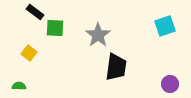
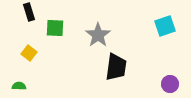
black rectangle: moved 6 px left; rotated 36 degrees clockwise
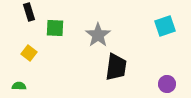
purple circle: moved 3 px left
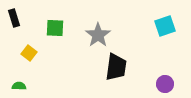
black rectangle: moved 15 px left, 6 px down
purple circle: moved 2 px left
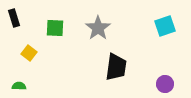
gray star: moved 7 px up
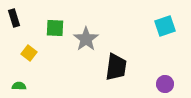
gray star: moved 12 px left, 11 px down
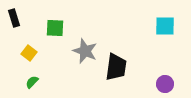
cyan square: rotated 20 degrees clockwise
gray star: moved 1 px left, 12 px down; rotated 15 degrees counterclockwise
green semicircle: moved 13 px right, 4 px up; rotated 48 degrees counterclockwise
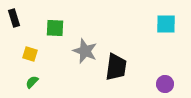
cyan square: moved 1 px right, 2 px up
yellow square: moved 1 px right, 1 px down; rotated 21 degrees counterclockwise
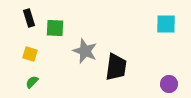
black rectangle: moved 15 px right
purple circle: moved 4 px right
